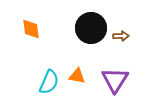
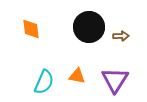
black circle: moved 2 px left, 1 px up
cyan semicircle: moved 5 px left
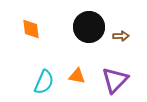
purple triangle: rotated 12 degrees clockwise
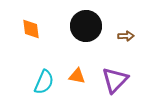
black circle: moved 3 px left, 1 px up
brown arrow: moved 5 px right
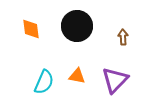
black circle: moved 9 px left
brown arrow: moved 3 px left, 1 px down; rotated 91 degrees counterclockwise
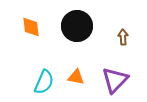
orange diamond: moved 2 px up
orange triangle: moved 1 px left, 1 px down
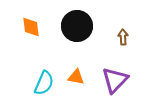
cyan semicircle: moved 1 px down
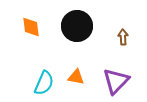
purple triangle: moved 1 px right, 1 px down
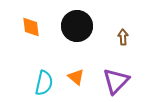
orange triangle: rotated 30 degrees clockwise
cyan semicircle: rotated 10 degrees counterclockwise
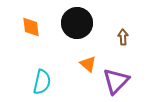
black circle: moved 3 px up
orange triangle: moved 12 px right, 13 px up
cyan semicircle: moved 2 px left, 1 px up
